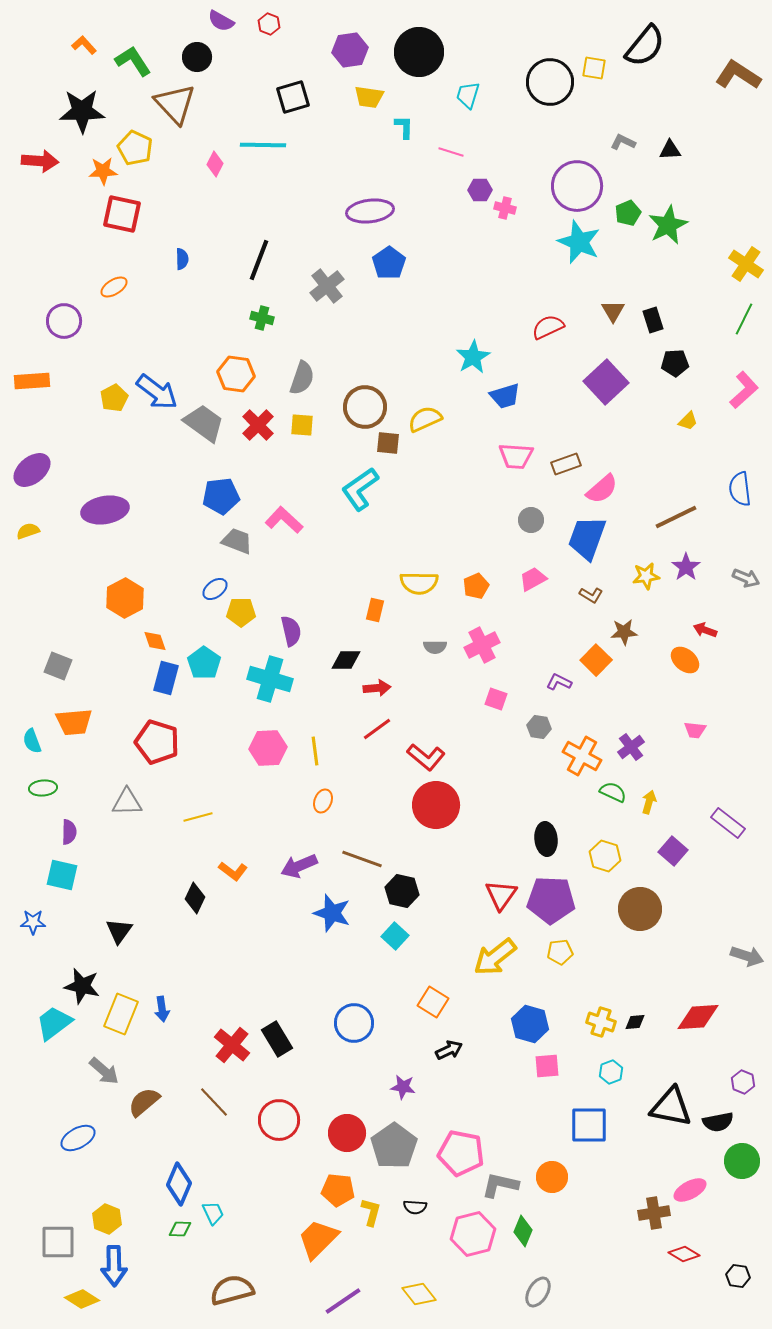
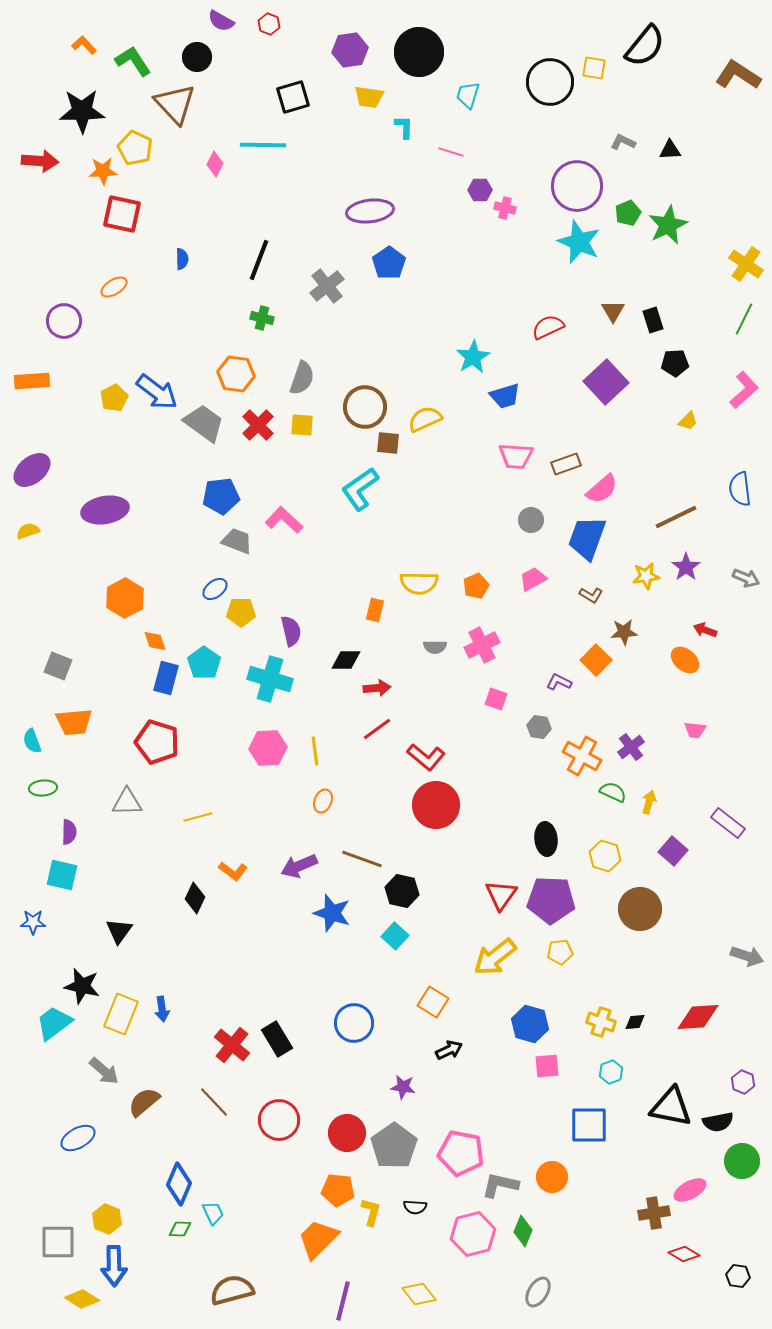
purple line at (343, 1301): rotated 42 degrees counterclockwise
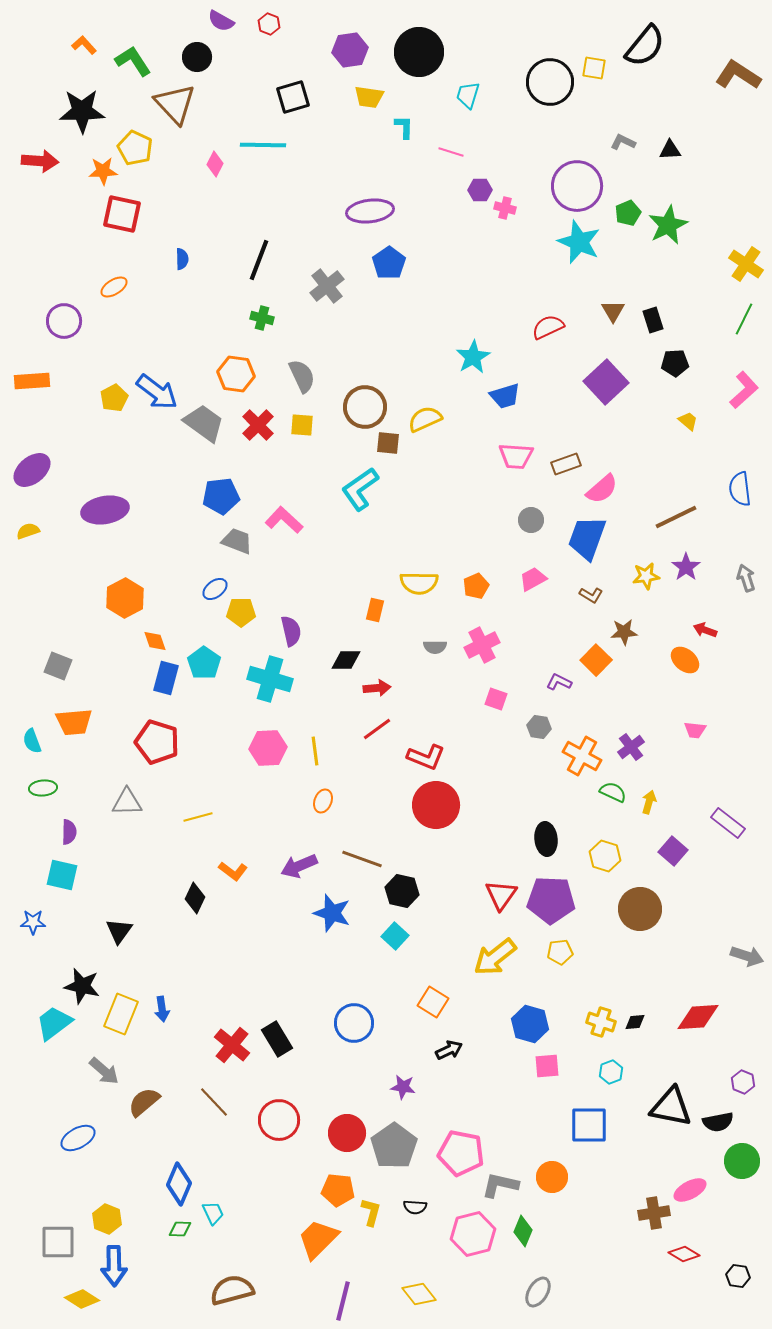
gray semicircle at (302, 378): moved 2 px up; rotated 44 degrees counterclockwise
yellow trapezoid at (688, 421): rotated 95 degrees counterclockwise
gray arrow at (746, 578): rotated 132 degrees counterclockwise
red L-shape at (426, 757): rotated 18 degrees counterclockwise
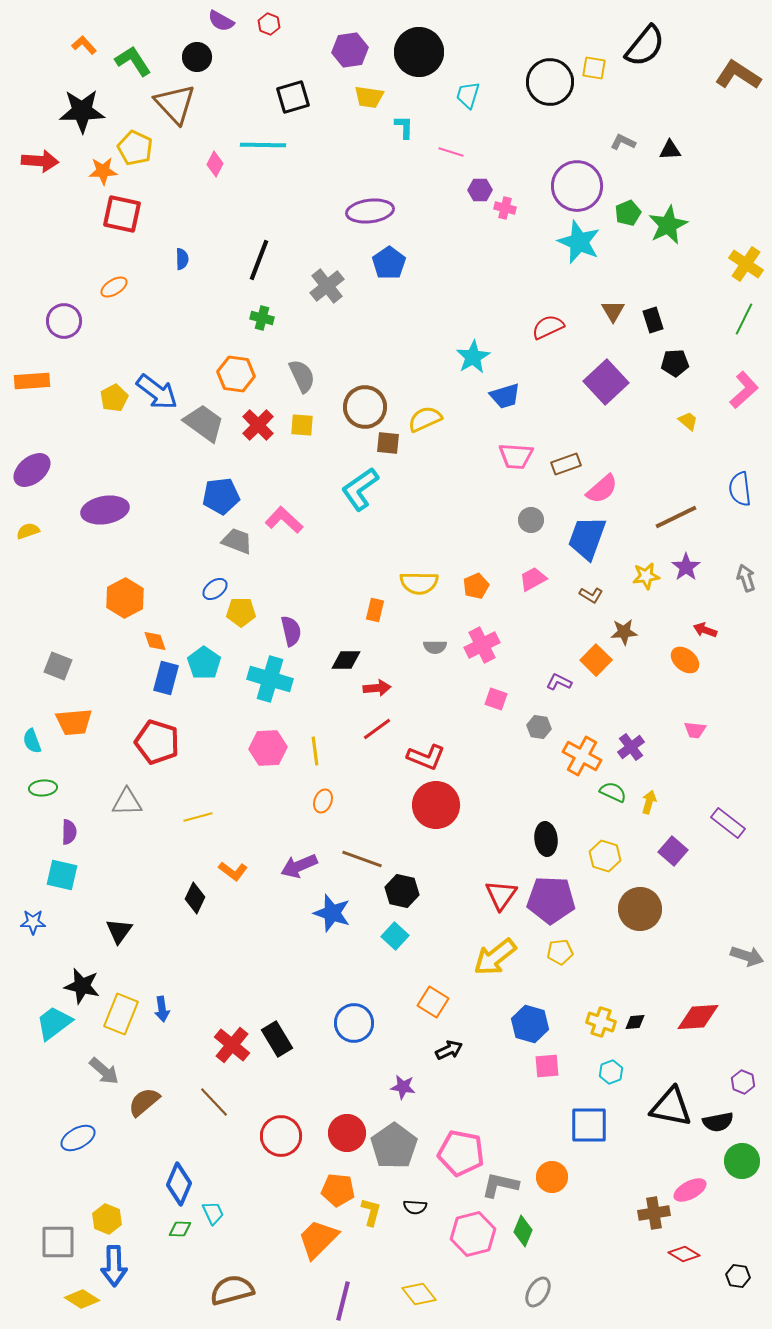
red circle at (279, 1120): moved 2 px right, 16 px down
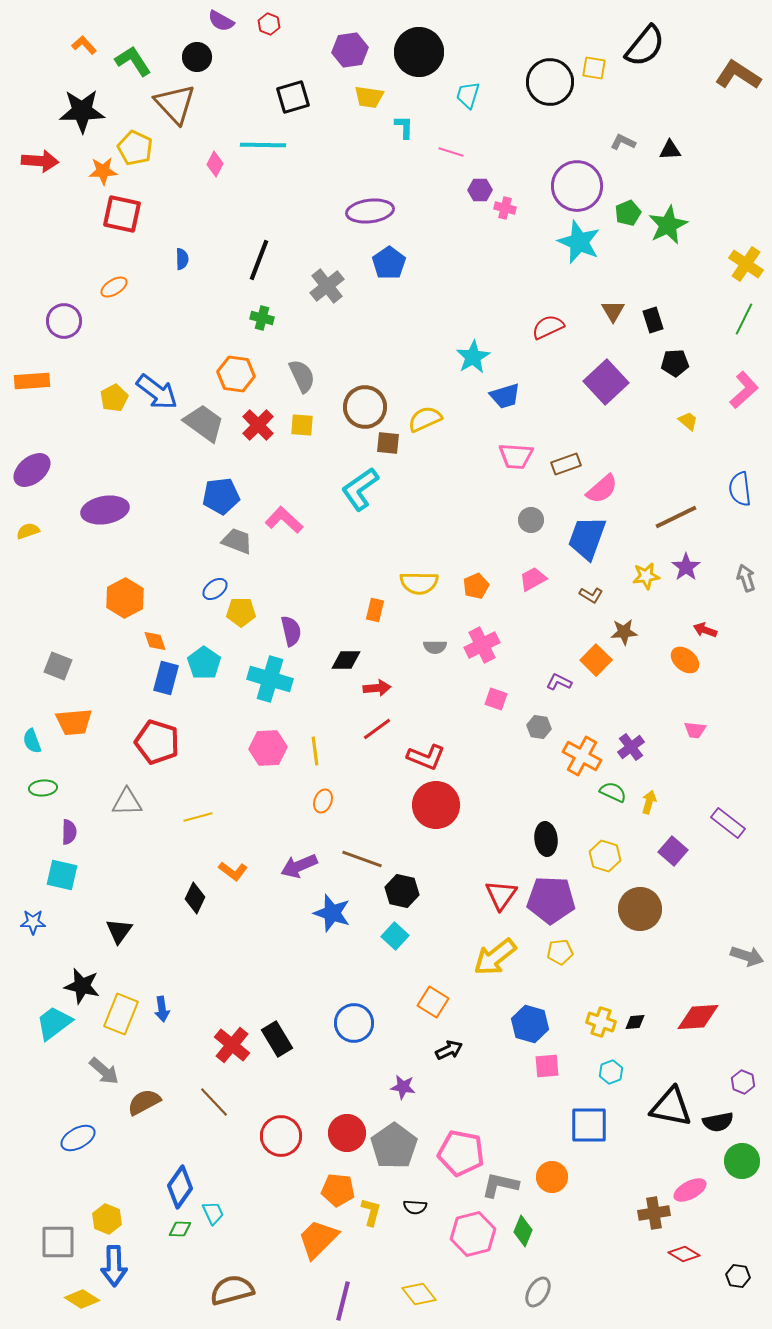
brown semicircle at (144, 1102): rotated 12 degrees clockwise
blue diamond at (179, 1184): moved 1 px right, 3 px down; rotated 12 degrees clockwise
